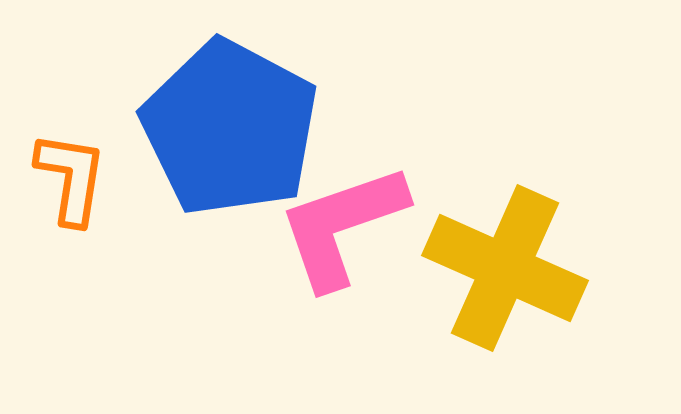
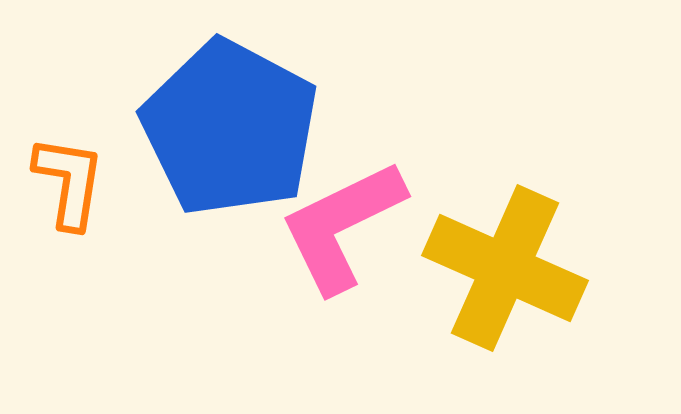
orange L-shape: moved 2 px left, 4 px down
pink L-shape: rotated 7 degrees counterclockwise
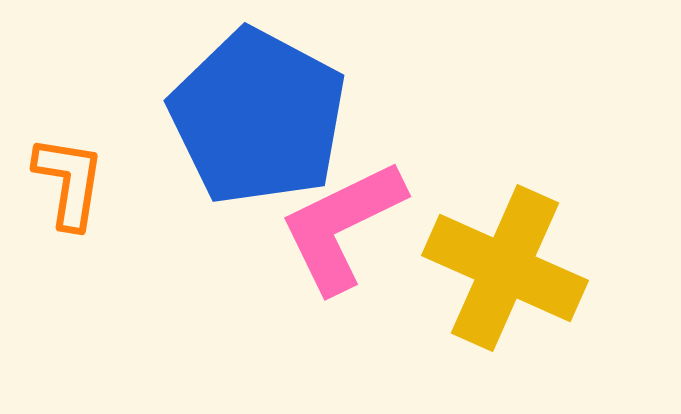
blue pentagon: moved 28 px right, 11 px up
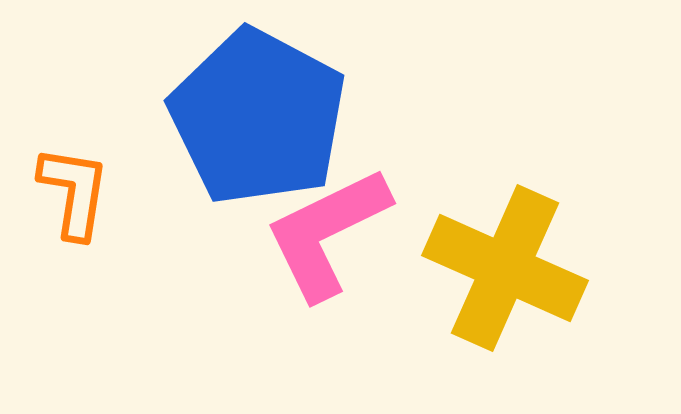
orange L-shape: moved 5 px right, 10 px down
pink L-shape: moved 15 px left, 7 px down
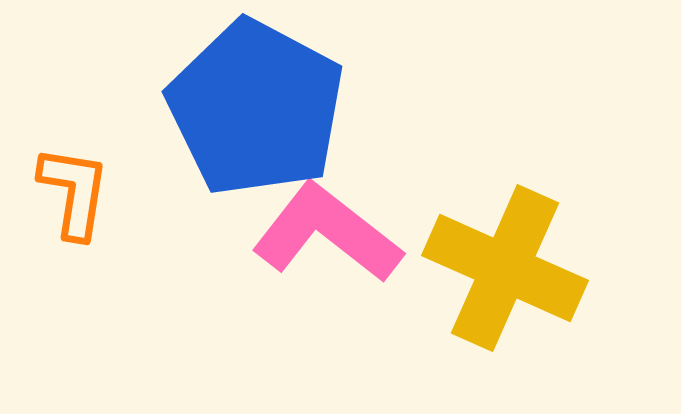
blue pentagon: moved 2 px left, 9 px up
pink L-shape: rotated 64 degrees clockwise
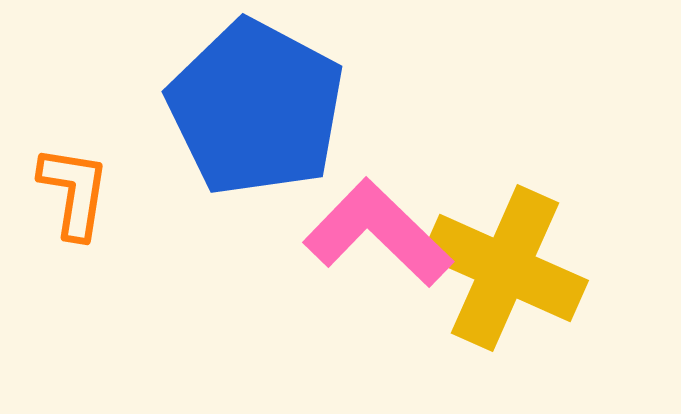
pink L-shape: moved 51 px right; rotated 6 degrees clockwise
